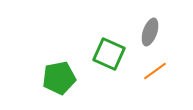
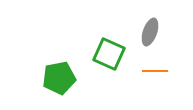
orange line: rotated 35 degrees clockwise
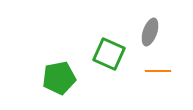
orange line: moved 3 px right
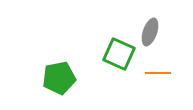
green square: moved 10 px right
orange line: moved 2 px down
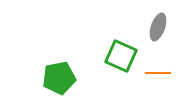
gray ellipse: moved 8 px right, 5 px up
green square: moved 2 px right, 2 px down
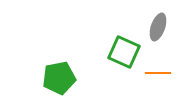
green square: moved 3 px right, 4 px up
